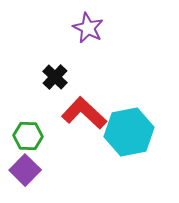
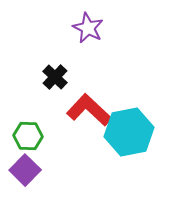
red L-shape: moved 5 px right, 3 px up
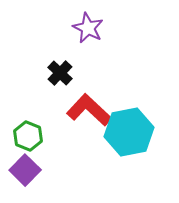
black cross: moved 5 px right, 4 px up
green hexagon: rotated 20 degrees clockwise
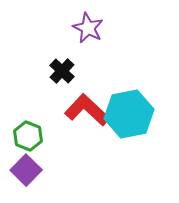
black cross: moved 2 px right, 2 px up
red L-shape: moved 2 px left
cyan hexagon: moved 18 px up
purple square: moved 1 px right
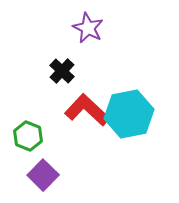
purple square: moved 17 px right, 5 px down
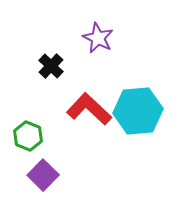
purple star: moved 10 px right, 10 px down
black cross: moved 11 px left, 5 px up
red L-shape: moved 2 px right, 1 px up
cyan hexagon: moved 9 px right, 3 px up; rotated 6 degrees clockwise
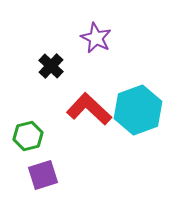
purple star: moved 2 px left
cyan hexagon: moved 1 px up; rotated 15 degrees counterclockwise
green hexagon: rotated 24 degrees clockwise
purple square: rotated 28 degrees clockwise
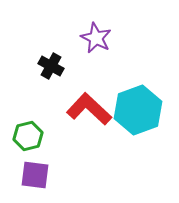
black cross: rotated 15 degrees counterclockwise
purple square: moved 8 px left; rotated 24 degrees clockwise
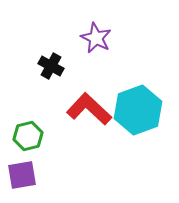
purple square: moved 13 px left; rotated 16 degrees counterclockwise
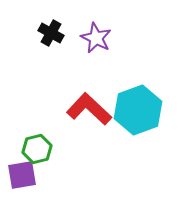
black cross: moved 33 px up
green hexagon: moved 9 px right, 13 px down
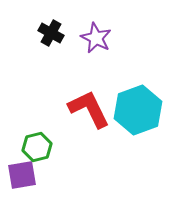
red L-shape: rotated 21 degrees clockwise
green hexagon: moved 2 px up
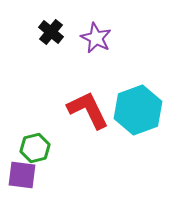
black cross: moved 1 px up; rotated 10 degrees clockwise
red L-shape: moved 1 px left, 1 px down
green hexagon: moved 2 px left, 1 px down
purple square: rotated 16 degrees clockwise
